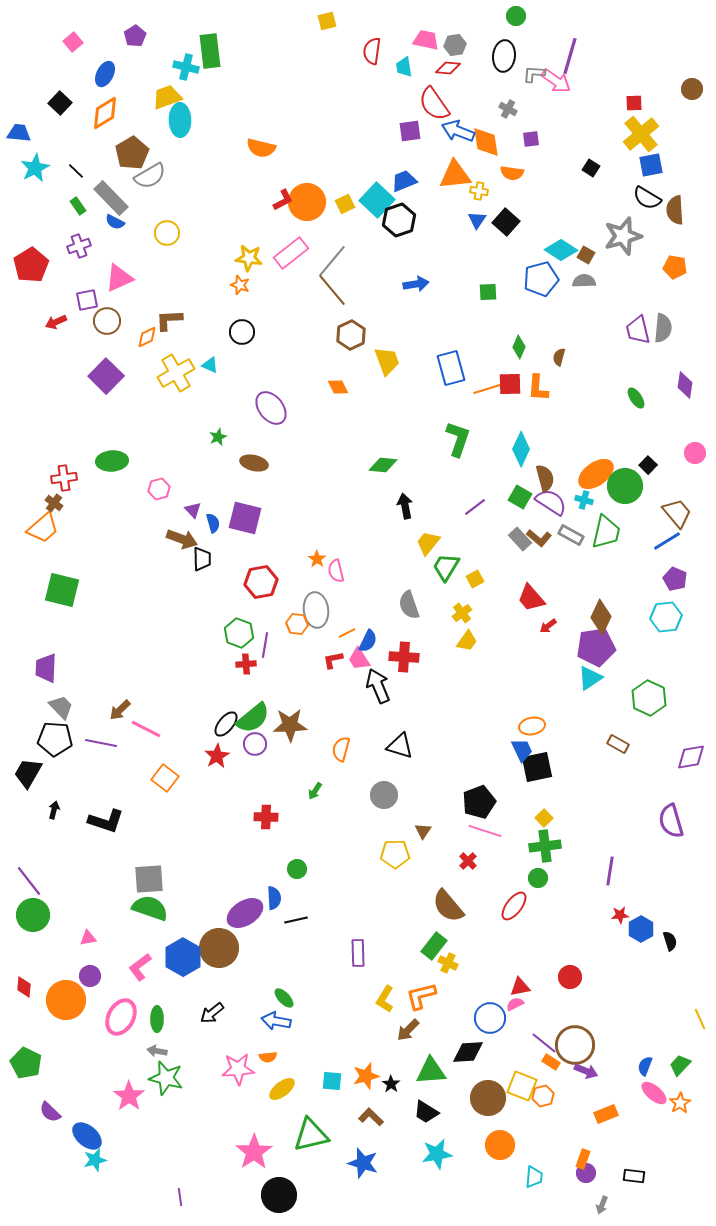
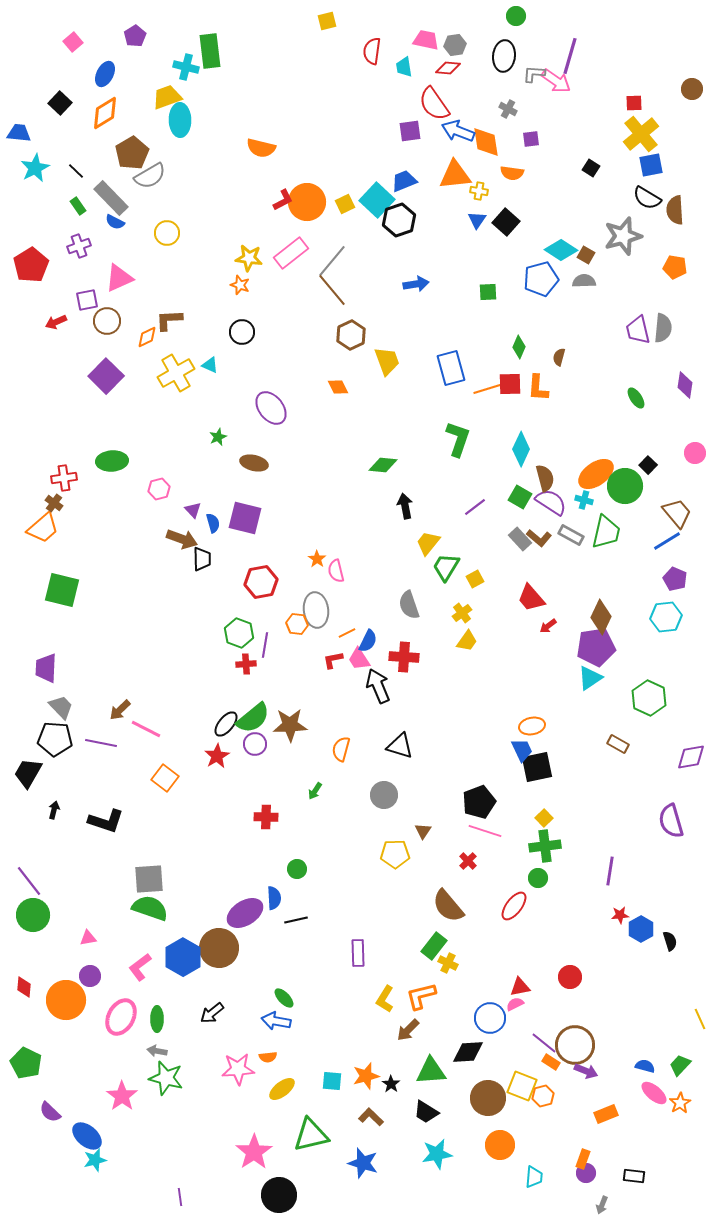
blue semicircle at (645, 1066): rotated 84 degrees clockwise
pink star at (129, 1096): moved 7 px left
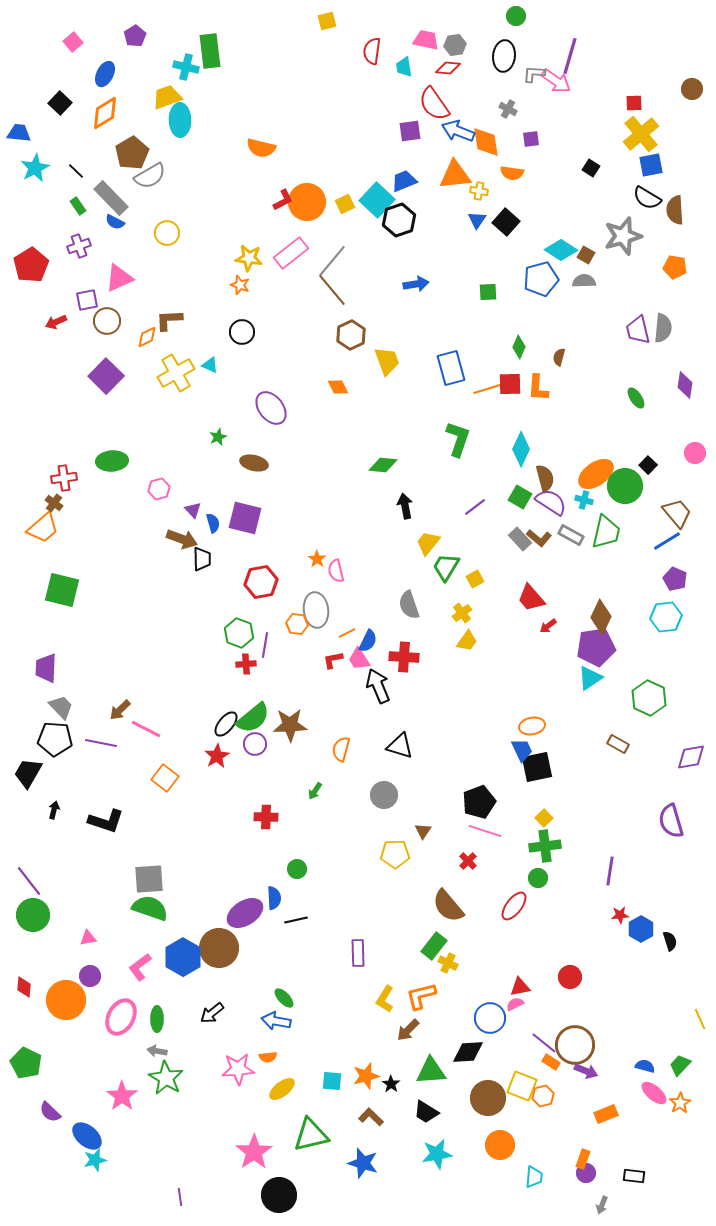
green star at (166, 1078): rotated 16 degrees clockwise
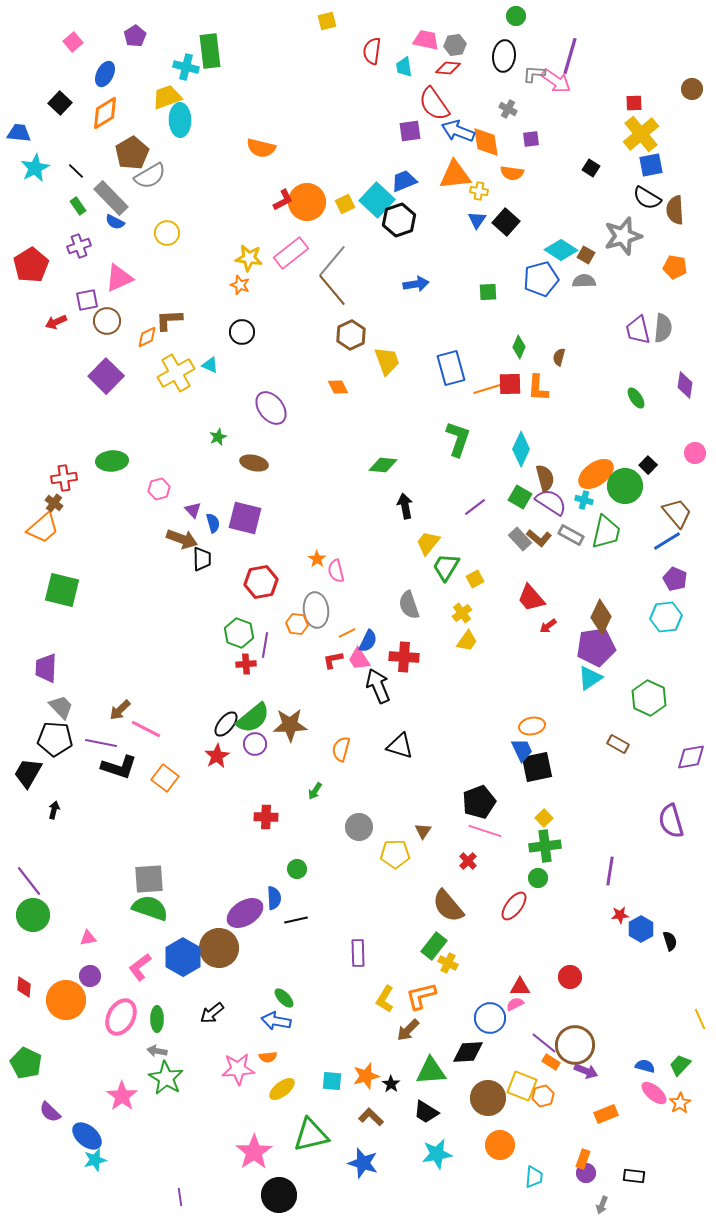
gray circle at (384, 795): moved 25 px left, 32 px down
black L-shape at (106, 821): moved 13 px right, 54 px up
red triangle at (520, 987): rotated 10 degrees clockwise
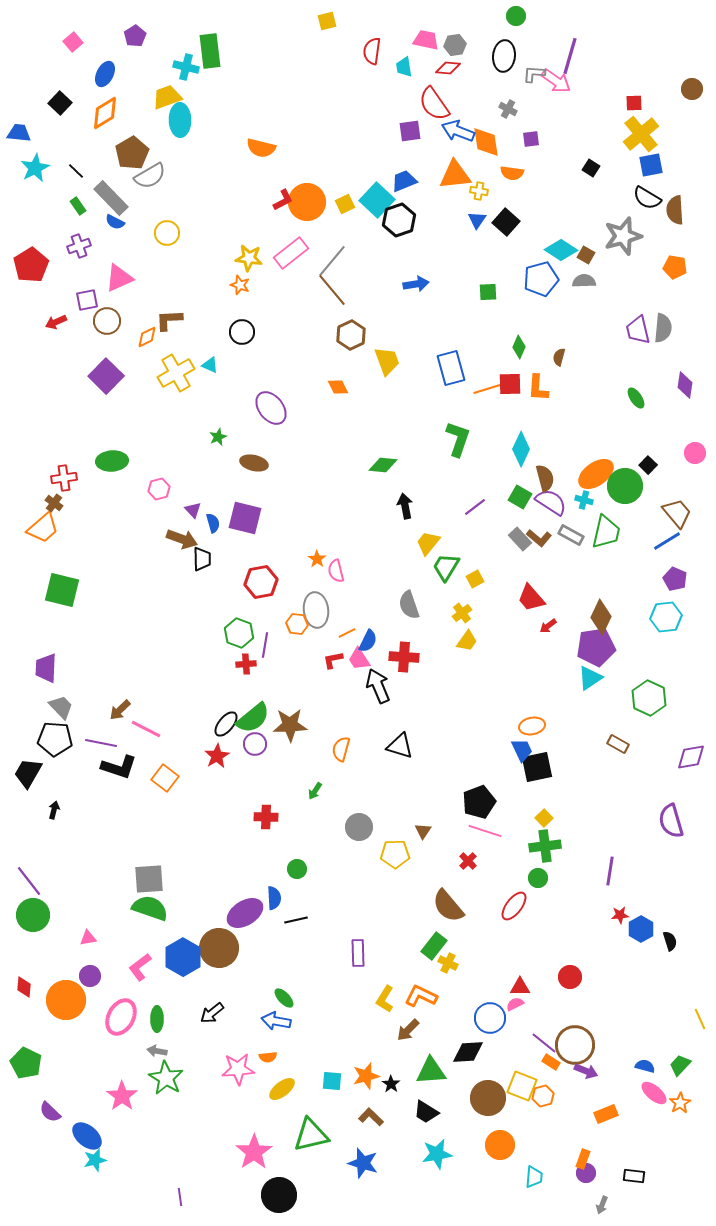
orange L-shape at (421, 996): rotated 40 degrees clockwise
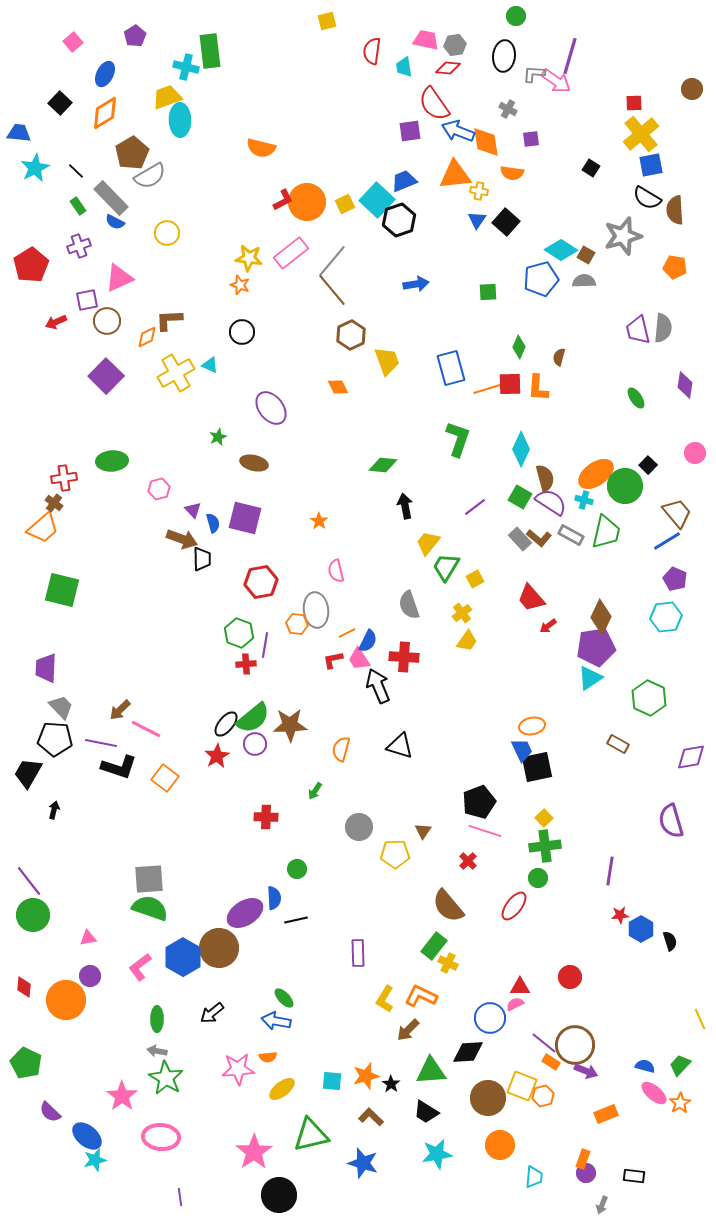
orange star at (317, 559): moved 2 px right, 38 px up
pink ellipse at (121, 1017): moved 40 px right, 120 px down; rotated 66 degrees clockwise
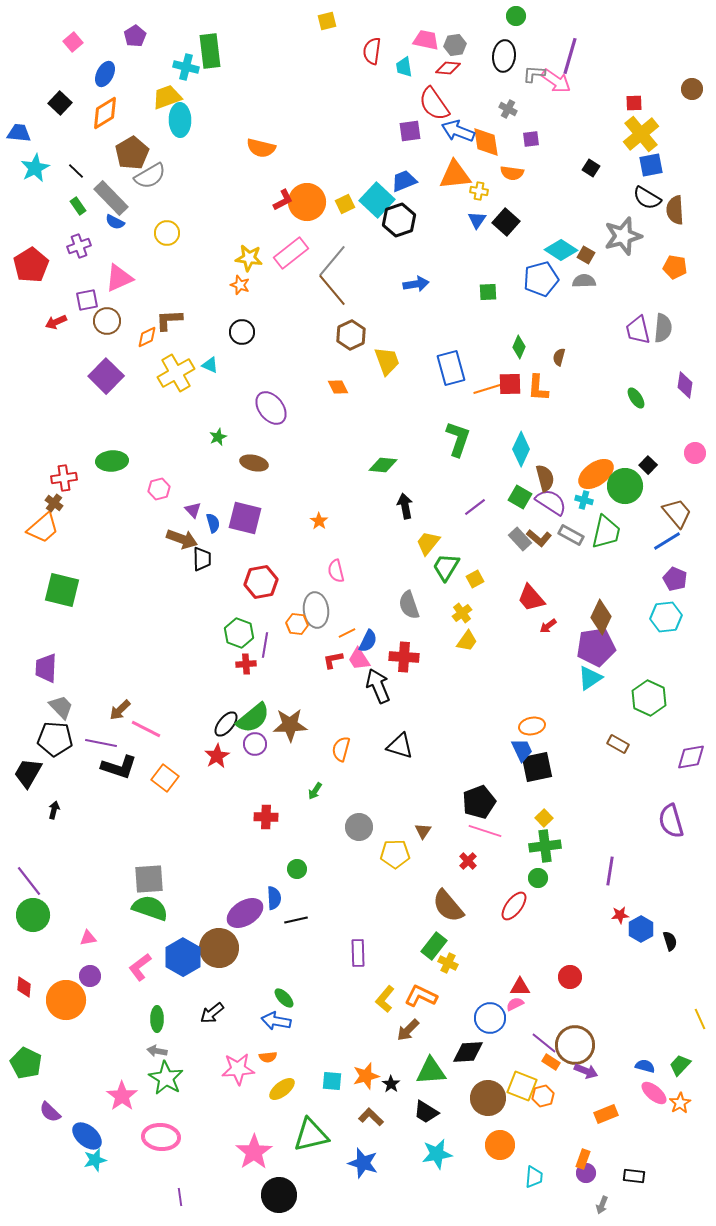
yellow L-shape at (385, 999): rotated 8 degrees clockwise
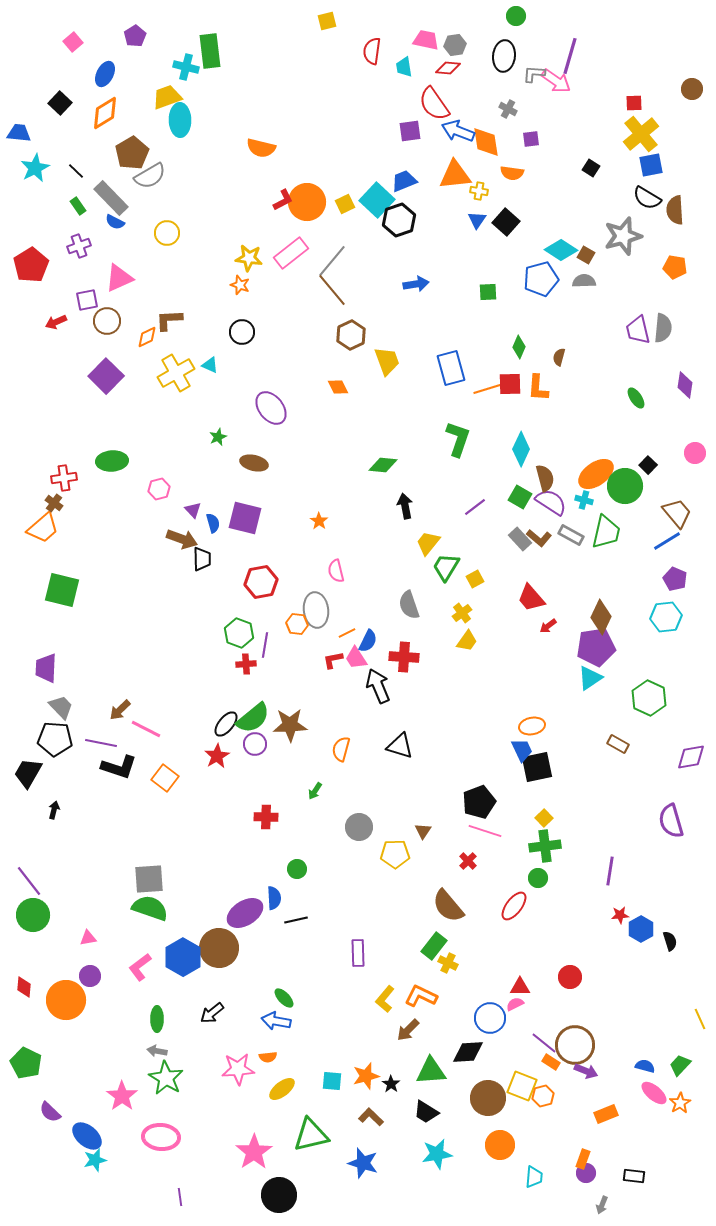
pink trapezoid at (359, 659): moved 3 px left, 1 px up
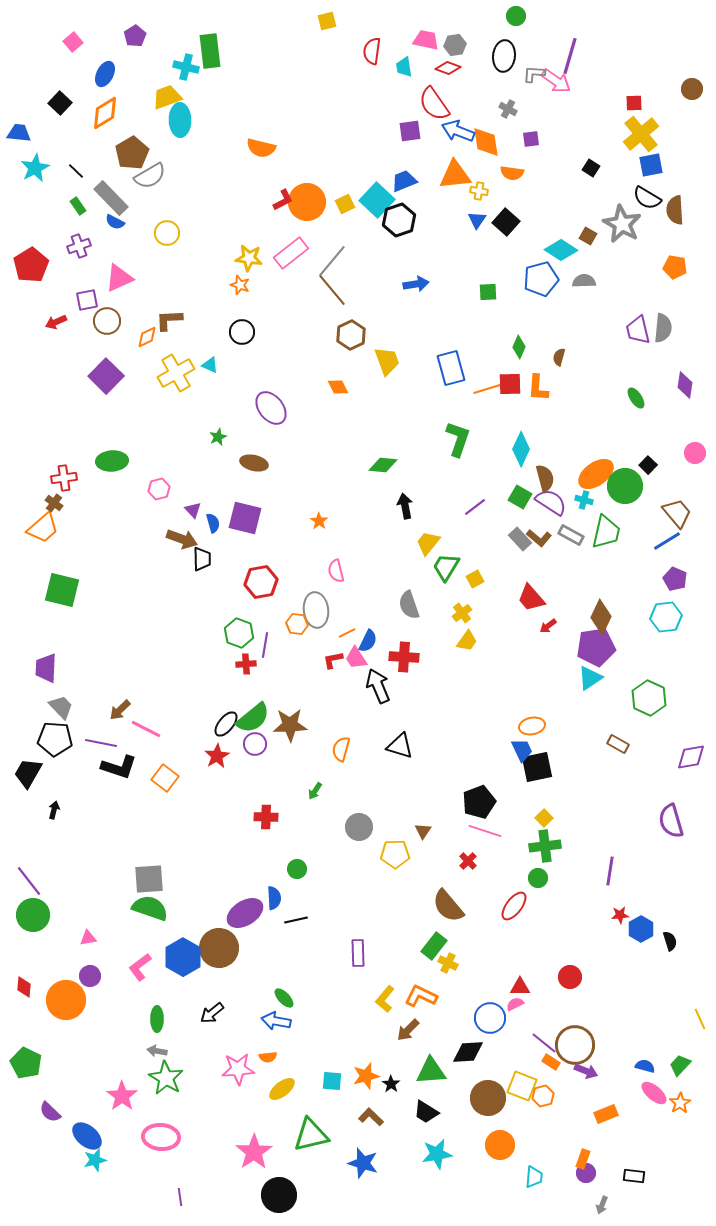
red diamond at (448, 68): rotated 15 degrees clockwise
gray star at (623, 236): moved 1 px left, 12 px up; rotated 27 degrees counterclockwise
brown square at (586, 255): moved 2 px right, 19 px up
